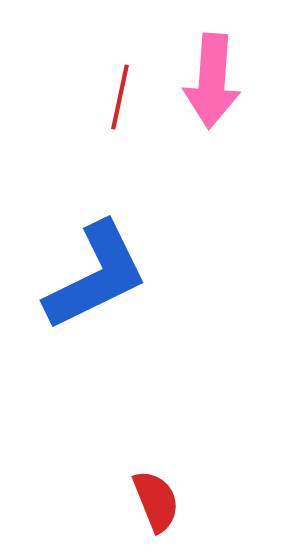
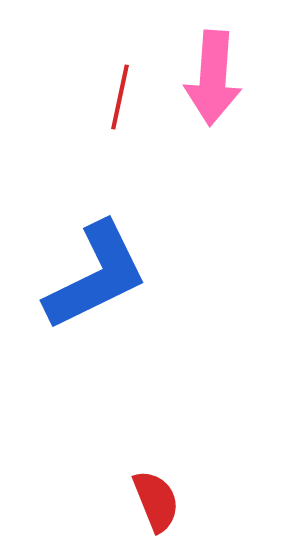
pink arrow: moved 1 px right, 3 px up
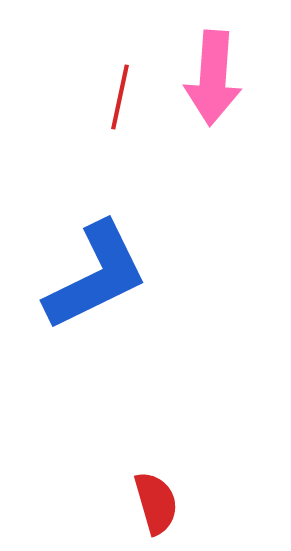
red semicircle: moved 2 px down; rotated 6 degrees clockwise
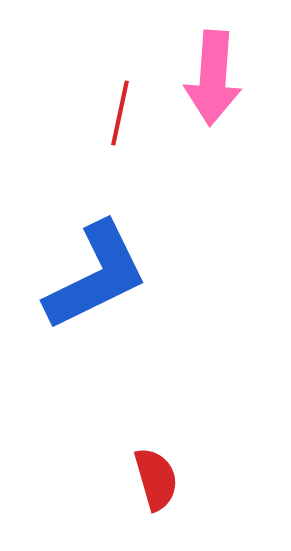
red line: moved 16 px down
red semicircle: moved 24 px up
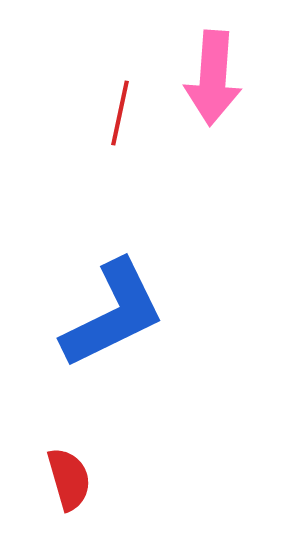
blue L-shape: moved 17 px right, 38 px down
red semicircle: moved 87 px left
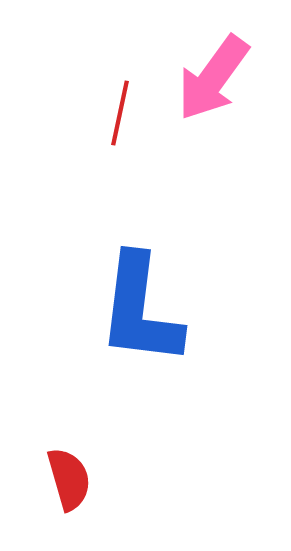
pink arrow: rotated 32 degrees clockwise
blue L-shape: moved 27 px right, 4 px up; rotated 123 degrees clockwise
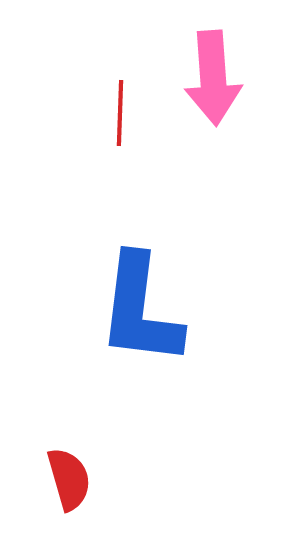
pink arrow: rotated 40 degrees counterclockwise
red line: rotated 10 degrees counterclockwise
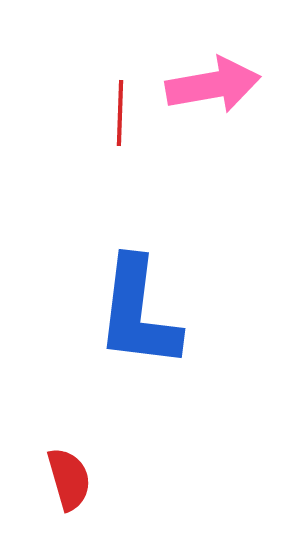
pink arrow: moved 7 px down; rotated 96 degrees counterclockwise
blue L-shape: moved 2 px left, 3 px down
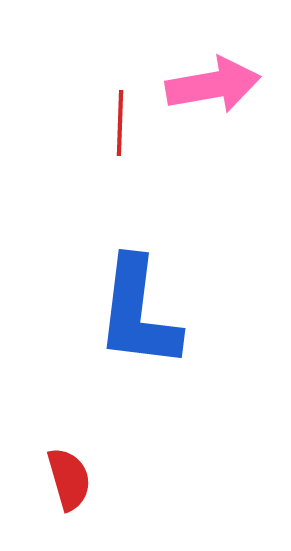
red line: moved 10 px down
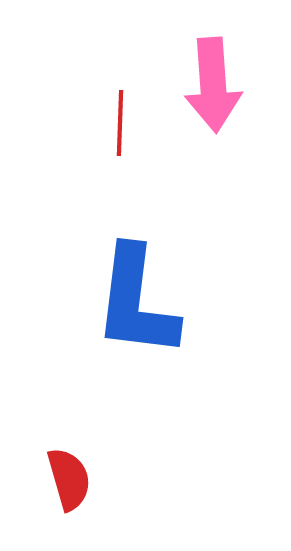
pink arrow: rotated 96 degrees clockwise
blue L-shape: moved 2 px left, 11 px up
